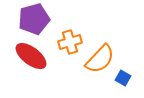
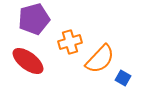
red ellipse: moved 3 px left, 5 px down
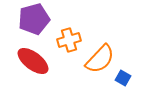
orange cross: moved 1 px left, 2 px up
red ellipse: moved 5 px right
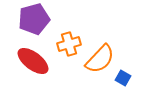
orange cross: moved 4 px down
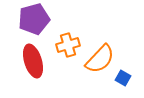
orange cross: moved 1 px left, 1 px down
red ellipse: rotated 36 degrees clockwise
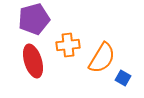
orange cross: rotated 10 degrees clockwise
orange semicircle: moved 2 px right, 1 px up; rotated 12 degrees counterclockwise
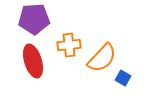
purple pentagon: rotated 12 degrees clockwise
orange cross: moved 1 px right
orange semicircle: rotated 12 degrees clockwise
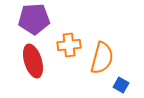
orange semicircle: rotated 28 degrees counterclockwise
blue square: moved 2 px left, 7 px down
